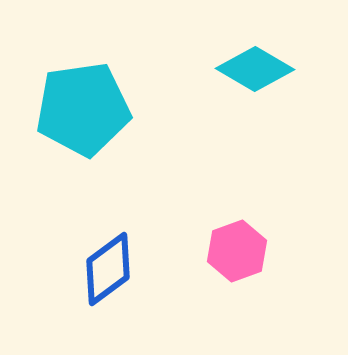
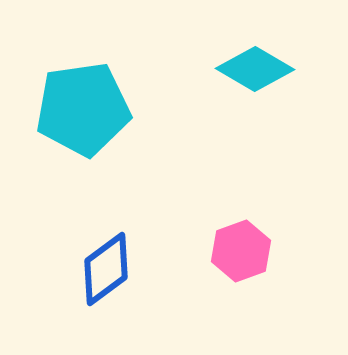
pink hexagon: moved 4 px right
blue diamond: moved 2 px left
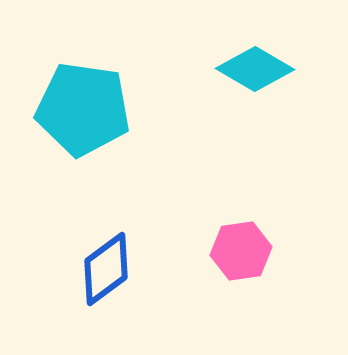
cyan pentagon: rotated 16 degrees clockwise
pink hexagon: rotated 12 degrees clockwise
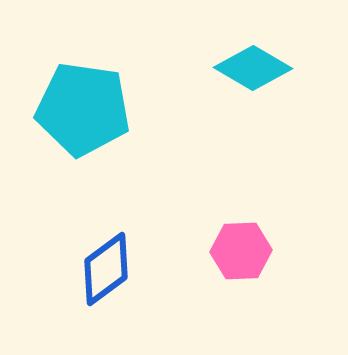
cyan diamond: moved 2 px left, 1 px up
pink hexagon: rotated 6 degrees clockwise
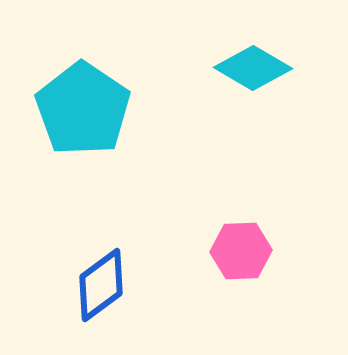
cyan pentagon: rotated 26 degrees clockwise
blue diamond: moved 5 px left, 16 px down
